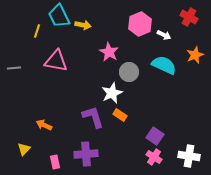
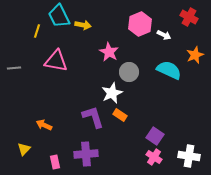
cyan semicircle: moved 5 px right, 5 px down
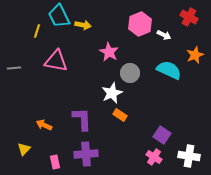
gray circle: moved 1 px right, 1 px down
purple L-shape: moved 11 px left, 2 px down; rotated 15 degrees clockwise
purple square: moved 7 px right, 1 px up
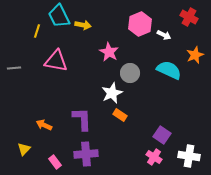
pink rectangle: rotated 24 degrees counterclockwise
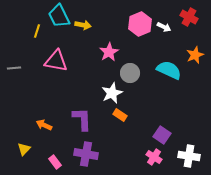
white arrow: moved 8 px up
pink star: rotated 12 degrees clockwise
purple cross: rotated 15 degrees clockwise
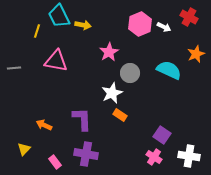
orange star: moved 1 px right, 1 px up
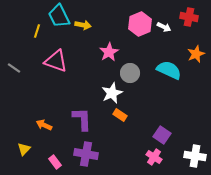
red cross: rotated 18 degrees counterclockwise
pink triangle: rotated 10 degrees clockwise
gray line: rotated 40 degrees clockwise
white cross: moved 6 px right
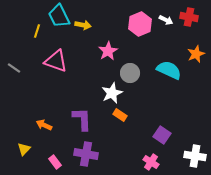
white arrow: moved 2 px right, 7 px up
pink star: moved 1 px left, 1 px up
pink cross: moved 3 px left, 5 px down
